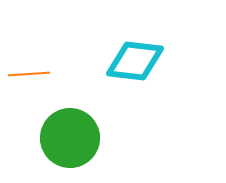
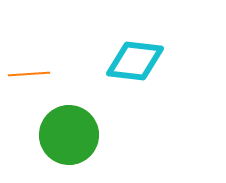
green circle: moved 1 px left, 3 px up
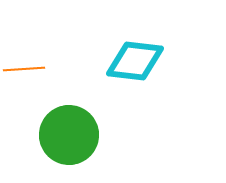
orange line: moved 5 px left, 5 px up
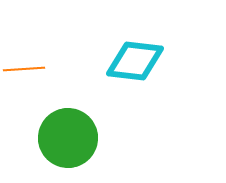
green circle: moved 1 px left, 3 px down
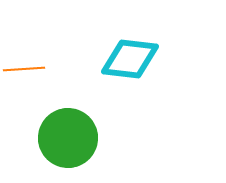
cyan diamond: moved 5 px left, 2 px up
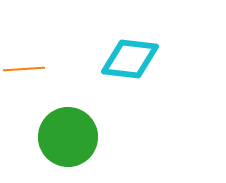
green circle: moved 1 px up
